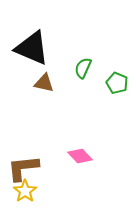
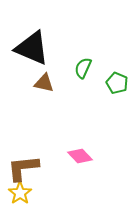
yellow star: moved 5 px left, 2 px down
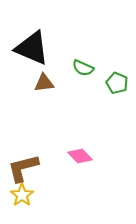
green semicircle: rotated 90 degrees counterclockwise
brown triangle: rotated 20 degrees counterclockwise
brown L-shape: rotated 8 degrees counterclockwise
yellow star: moved 2 px right, 2 px down
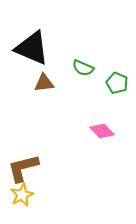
pink diamond: moved 22 px right, 25 px up
yellow star: rotated 10 degrees clockwise
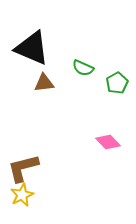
green pentagon: rotated 20 degrees clockwise
pink diamond: moved 6 px right, 11 px down
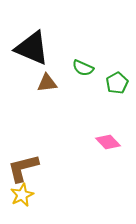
brown triangle: moved 3 px right
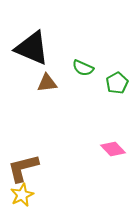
pink diamond: moved 5 px right, 7 px down
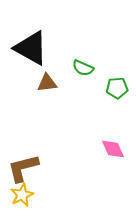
black triangle: moved 1 px left; rotated 6 degrees clockwise
green pentagon: moved 5 px down; rotated 25 degrees clockwise
pink diamond: rotated 20 degrees clockwise
